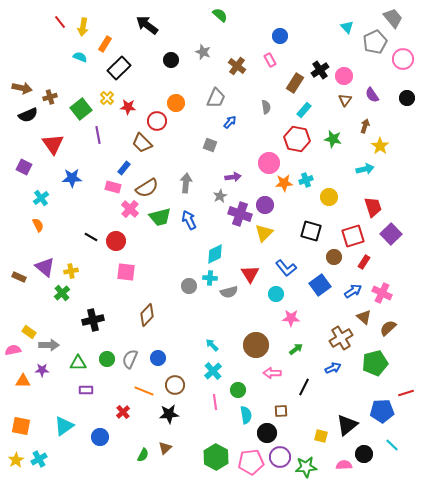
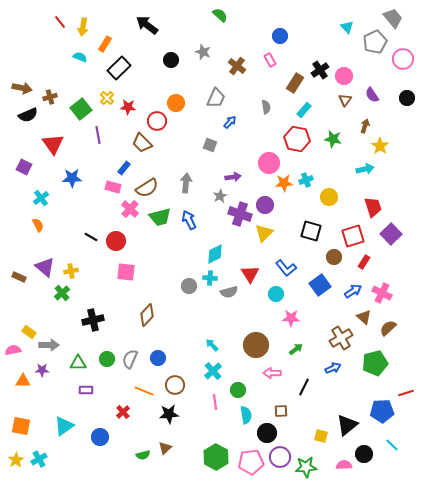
green semicircle at (143, 455): rotated 48 degrees clockwise
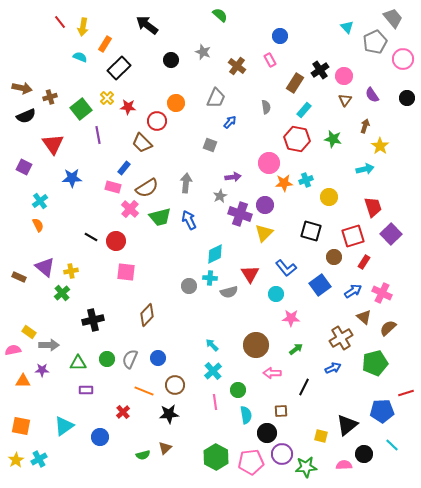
black semicircle at (28, 115): moved 2 px left, 1 px down
cyan cross at (41, 198): moved 1 px left, 3 px down
purple circle at (280, 457): moved 2 px right, 3 px up
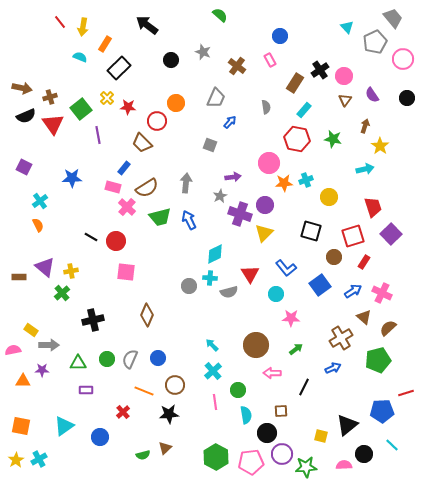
red triangle at (53, 144): moved 20 px up
pink cross at (130, 209): moved 3 px left, 2 px up
brown rectangle at (19, 277): rotated 24 degrees counterclockwise
brown diamond at (147, 315): rotated 20 degrees counterclockwise
yellow rectangle at (29, 332): moved 2 px right, 2 px up
green pentagon at (375, 363): moved 3 px right, 3 px up
